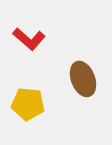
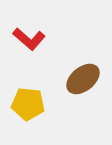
brown ellipse: rotated 72 degrees clockwise
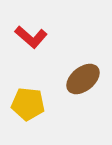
red L-shape: moved 2 px right, 2 px up
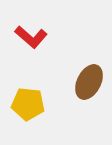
brown ellipse: moved 6 px right, 3 px down; rotated 24 degrees counterclockwise
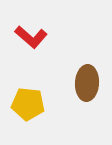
brown ellipse: moved 2 px left, 1 px down; rotated 24 degrees counterclockwise
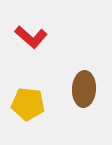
brown ellipse: moved 3 px left, 6 px down
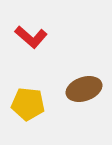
brown ellipse: rotated 68 degrees clockwise
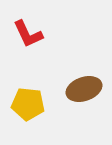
red L-shape: moved 3 px left, 3 px up; rotated 24 degrees clockwise
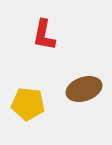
red L-shape: moved 16 px right, 1 px down; rotated 36 degrees clockwise
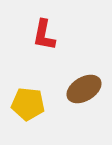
brown ellipse: rotated 12 degrees counterclockwise
